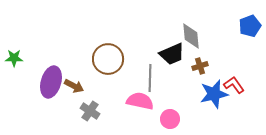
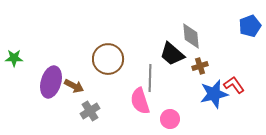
black trapezoid: rotated 64 degrees clockwise
pink semicircle: rotated 120 degrees counterclockwise
gray cross: rotated 24 degrees clockwise
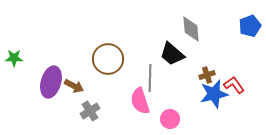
gray diamond: moved 7 px up
brown cross: moved 7 px right, 9 px down
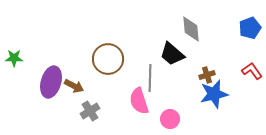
blue pentagon: moved 2 px down
red L-shape: moved 18 px right, 14 px up
pink semicircle: moved 1 px left
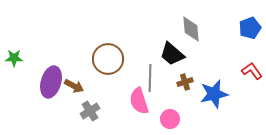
brown cross: moved 22 px left, 7 px down
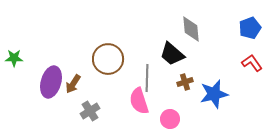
red L-shape: moved 8 px up
gray line: moved 3 px left
brown arrow: moved 1 px left, 2 px up; rotated 96 degrees clockwise
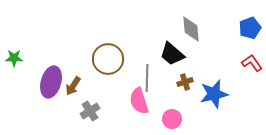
brown arrow: moved 2 px down
pink circle: moved 2 px right
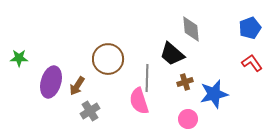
green star: moved 5 px right
brown arrow: moved 4 px right
pink circle: moved 16 px right
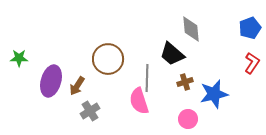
red L-shape: rotated 70 degrees clockwise
purple ellipse: moved 1 px up
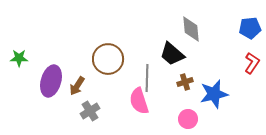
blue pentagon: rotated 15 degrees clockwise
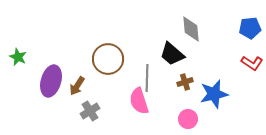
green star: moved 1 px left, 1 px up; rotated 24 degrees clockwise
red L-shape: rotated 90 degrees clockwise
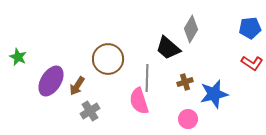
gray diamond: rotated 36 degrees clockwise
black trapezoid: moved 4 px left, 6 px up
purple ellipse: rotated 16 degrees clockwise
